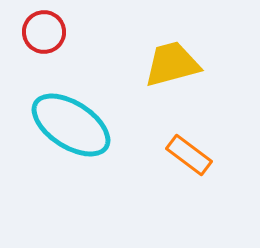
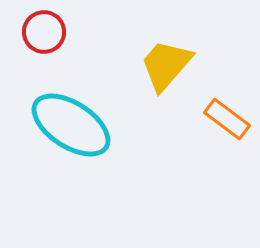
yellow trapezoid: moved 6 px left, 1 px down; rotated 34 degrees counterclockwise
orange rectangle: moved 38 px right, 36 px up
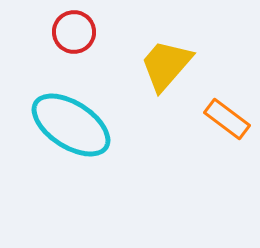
red circle: moved 30 px right
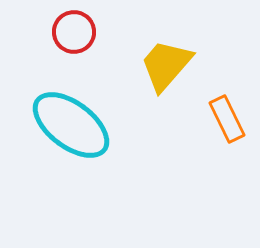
orange rectangle: rotated 27 degrees clockwise
cyan ellipse: rotated 4 degrees clockwise
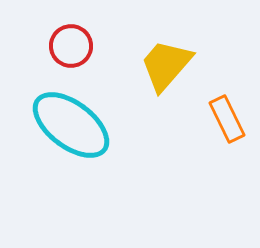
red circle: moved 3 px left, 14 px down
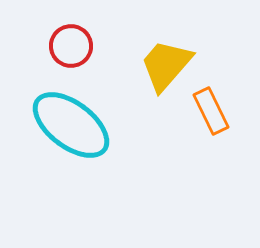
orange rectangle: moved 16 px left, 8 px up
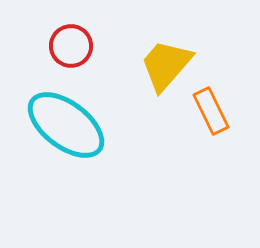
cyan ellipse: moved 5 px left
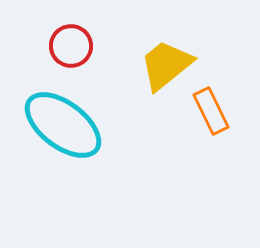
yellow trapezoid: rotated 10 degrees clockwise
cyan ellipse: moved 3 px left
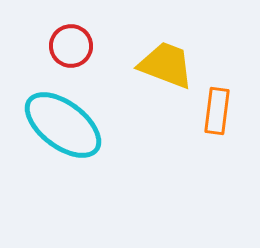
yellow trapezoid: rotated 60 degrees clockwise
orange rectangle: moved 6 px right; rotated 33 degrees clockwise
